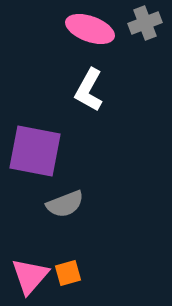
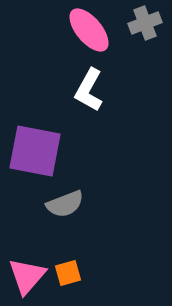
pink ellipse: moved 1 px left, 1 px down; rotated 30 degrees clockwise
pink triangle: moved 3 px left
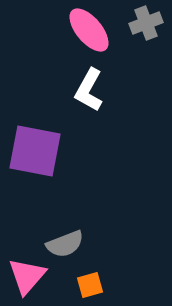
gray cross: moved 1 px right
gray semicircle: moved 40 px down
orange square: moved 22 px right, 12 px down
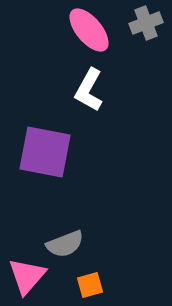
purple square: moved 10 px right, 1 px down
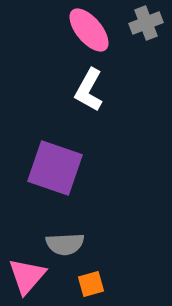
purple square: moved 10 px right, 16 px down; rotated 8 degrees clockwise
gray semicircle: rotated 18 degrees clockwise
orange square: moved 1 px right, 1 px up
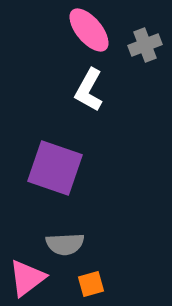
gray cross: moved 1 px left, 22 px down
pink triangle: moved 2 px down; rotated 12 degrees clockwise
